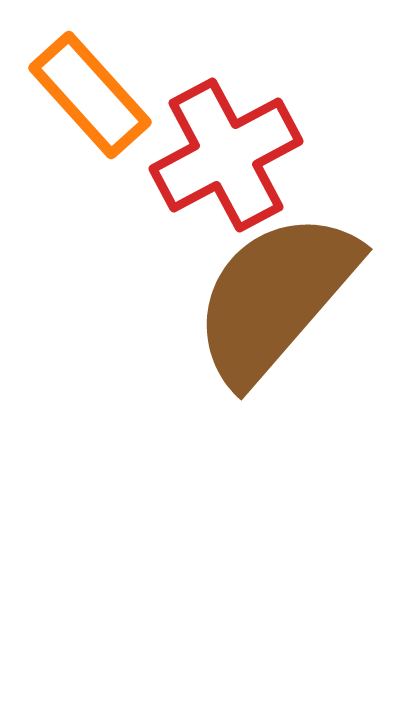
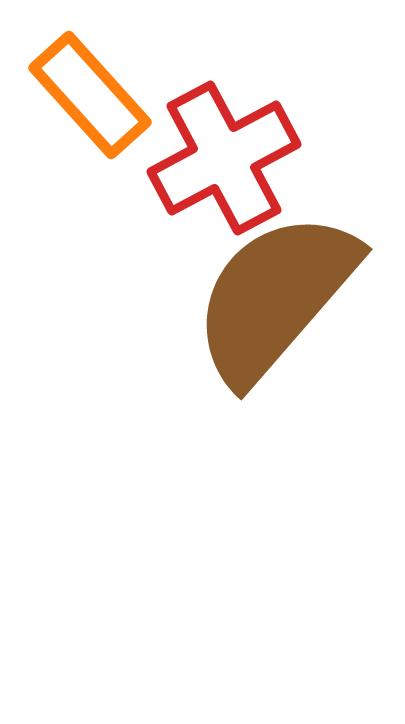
red cross: moved 2 px left, 3 px down
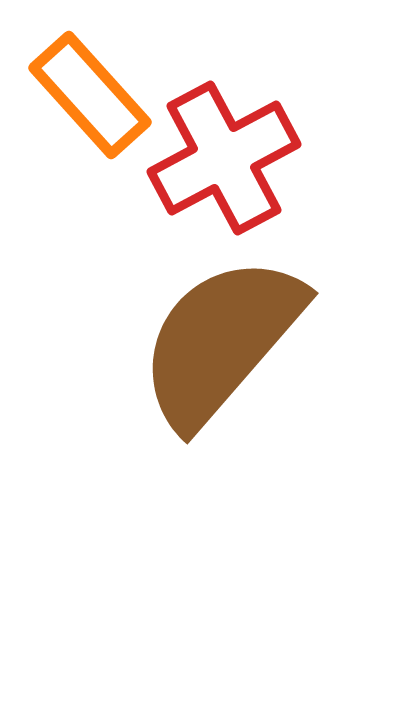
brown semicircle: moved 54 px left, 44 px down
